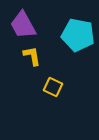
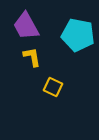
purple trapezoid: moved 3 px right, 1 px down
yellow L-shape: moved 1 px down
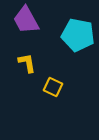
purple trapezoid: moved 6 px up
yellow L-shape: moved 5 px left, 6 px down
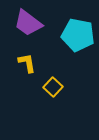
purple trapezoid: moved 2 px right, 3 px down; rotated 24 degrees counterclockwise
yellow square: rotated 18 degrees clockwise
